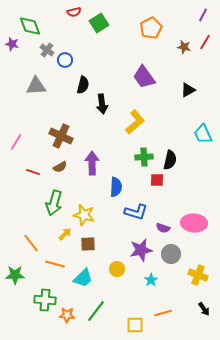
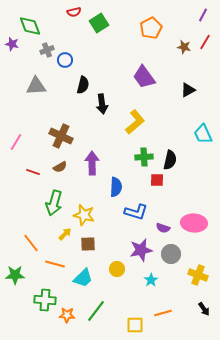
gray cross at (47, 50): rotated 32 degrees clockwise
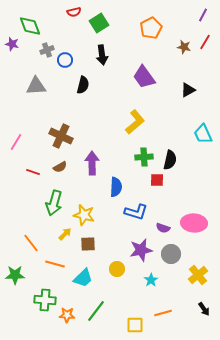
black arrow at (102, 104): moved 49 px up
yellow cross at (198, 275): rotated 30 degrees clockwise
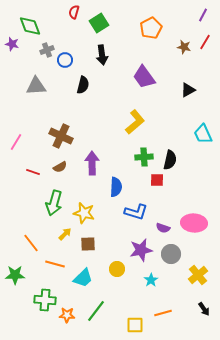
red semicircle at (74, 12): rotated 120 degrees clockwise
yellow star at (84, 215): moved 2 px up
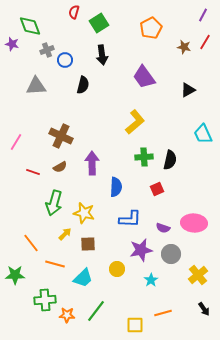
red square at (157, 180): moved 9 px down; rotated 24 degrees counterclockwise
blue L-shape at (136, 212): moved 6 px left, 7 px down; rotated 15 degrees counterclockwise
green cross at (45, 300): rotated 10 degrees counterclockwise
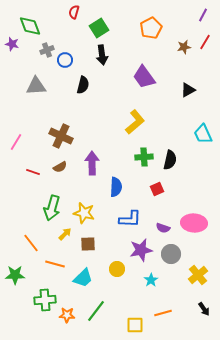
green square at (99, 23): moved 5 px down
brown star at (184, 47): rotated 24 degrees counterclockwise
green arrow at (54, 203): moved 2 px left, 5 px down
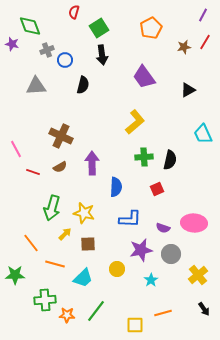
pink line at (16, 142): moved 7 px down; rotated 60 degrees counterclockwise
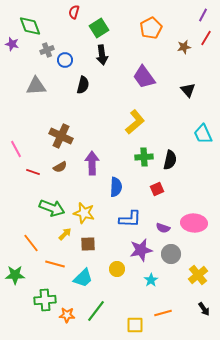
red line at (205, 42): moved 1 px right, 4 px up
black triangle at (188, 90): rotated 42 degrees counterclockwise
green arrow at (52, 208): rotated 85 degrees counterclockwise
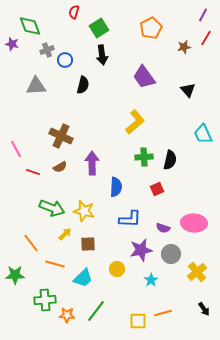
yellow star at (84, 213): moved 2 px up
yellow cross at (198, 275): moved 1 px left, 3 px up
yellow square at (135, 325): moved 3 px right, 4 px up
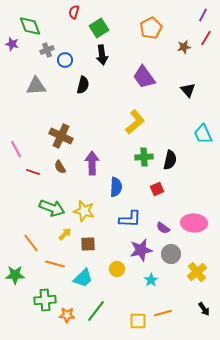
brown semicircle at (60, 167): rotated 88 degrees clockwise
purple semicircle at (163, 228): rotated 16 degrees clockwise
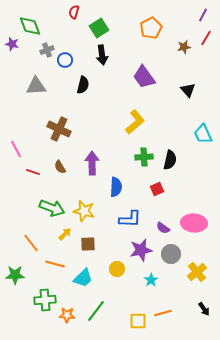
brown cross at (61, 136): moved 2 px left, 7 px up
